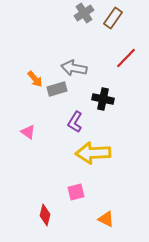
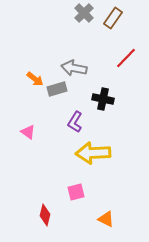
gray cross: rotated 12 degrees counterclockwise
orange arrow: rotated 12 degrees counterclockwise
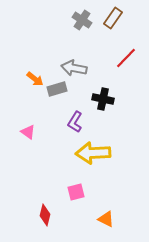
gray cross: moved 2 px left, 7 px down; rotated 12 degrees counterclockwise
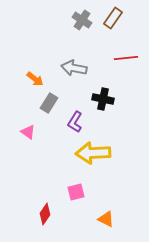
red line: rotated 40 degrees clockwise
gray rectangle: moved 8 px left, 14 px down; rotated 42 degrees counterclockwise
red diamond: moved 1 px up; rotated 20 degrees clockwise
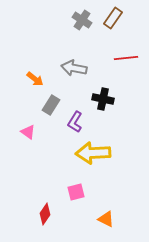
gray rectangle: moved 2 px right, 2 px down
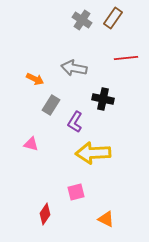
orange arrow: rotated 12 degrees counterclockwise
pink triangle: moved 3 px right, 12 px down; rotated 21 degrees counterclockwise
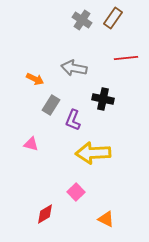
purple L-shape: moved 2 px left, 2 px up; rotated 10 degrees counterclockwise
pink square: rotated 30 degrees counterclockwise
red diamond: rotated 25 degrees clockwise
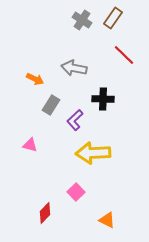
red line: moved 2 px left, 3 px up; rotated 50 degrees clockwise
black cross: rotated 10 degrees counterclockwise
purple L-shape: moved 2 px right; rotated 25 degrees clockwise
pink triangle: moved 1 px left, 1 px down
red diamond: moved 1 px up; rotated 15 degrees counterclockwise
orange triangle: moved 1 px right, 1 px down
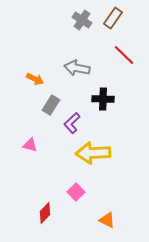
gray arrow: moved 3 px right
purple L-shape: moved 3 px left, 3 px down
